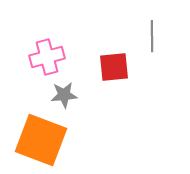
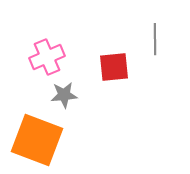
gray line: moved 3 px right, 3 px down
pink cross: rotated 8 degrees counterclockwise
orange square: moved 4 px left
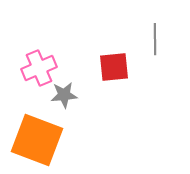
pink cross: moved 8 px left, 11 px down
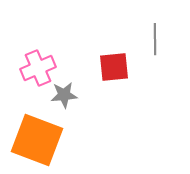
pink cross: moved 1 px left
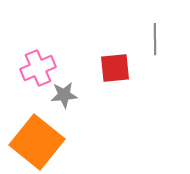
red square: moved 1 px right, 1 px down
orange square: moved 2 px down; rotated 18 degrees clockwise
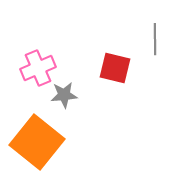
red square: rotated 20 degrees clockwise
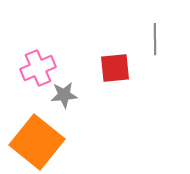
red square: rotated 20 degrees counterclockwise
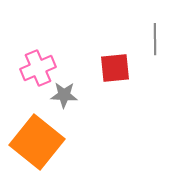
gray star: rotated 8 degrees clockwise
